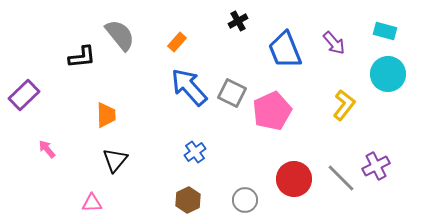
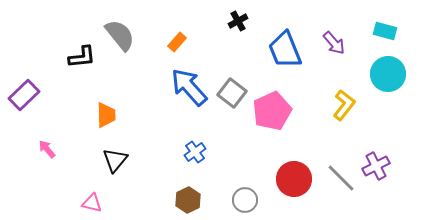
gray square: rotated 12 degrees clockwise
pink triangle: rotated 15 degrees clockwise
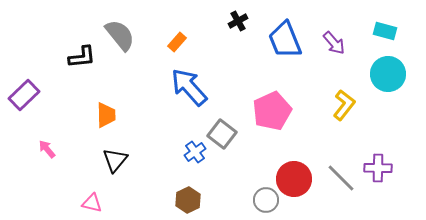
blue trapezoid: moved 10 px up
gray square: moved 10 px left, 41 px down
purple cross: moved 2 px right, 2 px down; rotated 28 degrees clockwise
gray circle: moved 21 px right
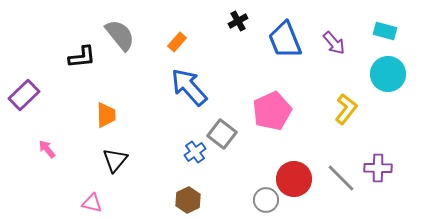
yellow L-shape: moved 2 px right, 4 px down
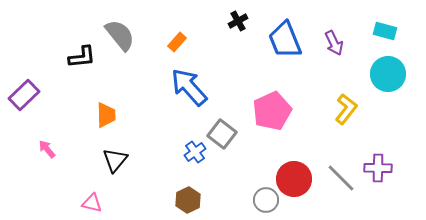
purple arrow: rotated 15 degrees clockwise
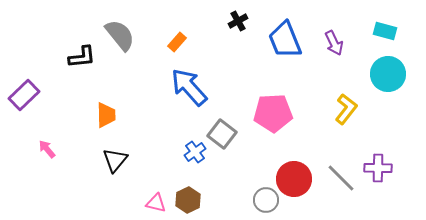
pink pentagon: moved 1 px right, 2 px down; rotated 21 degrees clockwise
pink triangle: moved 64 px right
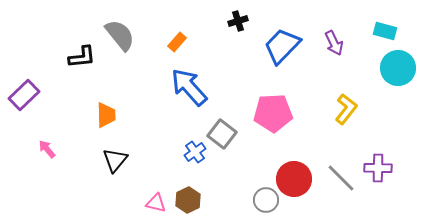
black cross: rotated 12 degrees clockwise
blue trapezoid: moved 3 px left, 6 px down; rotated 66 degrees clockwise
cyan circle: moved 10 px right, 6 px up
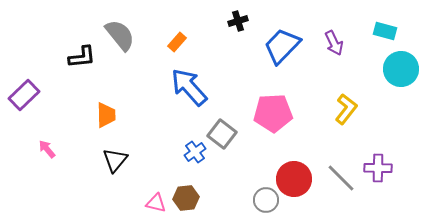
cyan circle: moved 3 px right, 1 px down
brown hexagon: moved 2 px left, 2 px up; rotated 20 degrees clockwise
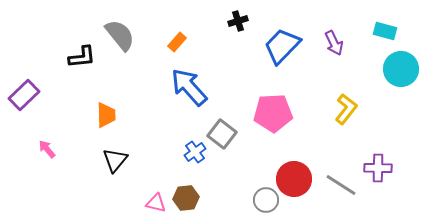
gray line: moved 7 px down; rotated 12 degrees counterclockwise
